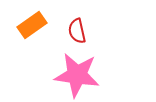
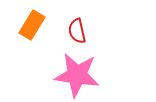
orange rectangle: rotated 24 degrees counterclockwise
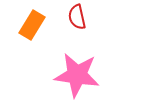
red semicircle: moved 14 px up
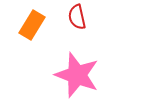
pink star: rotated 12 degrees clockwise
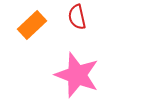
orange rectangle: rotated 16 degrees clockwise
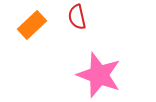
pink star: moved 22 px right
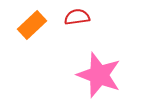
red semicircle: rotated 95 degrees clockwise
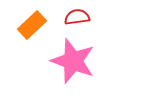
pink star: moved 26 px left, 14 px up
